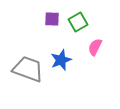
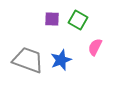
green square: moved 2 px up; rotated 30 degrees counterclockwise
gray trapezoid: moved 9 px up
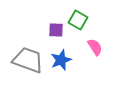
purple square: moved 4 px right, 11 px down
pink semicircle: rotated 120 degrees clockwise
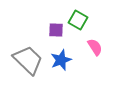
gray trapezoid: rotated 24 degrees clockwise
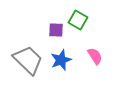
pink semicircle: moved 9 px down
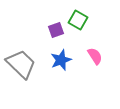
purple square: rotated 21 degrees counterclockwise
gray trapezoid: moved 7 px left, 4 px down
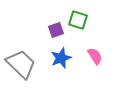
green square: rotated 12 degrees counterclockwise
blue star: moved 2 px up
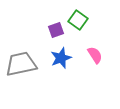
green square: rotated 18 degrees clockwise
pink semicircle: moved 1 px up
gray trapezoid: rotated 56 degrees counterclockwise
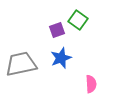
purple square: moved 1 px right
pink semicircle: moved 4 px left, 29 px down; rotated 30 degrees clockwise
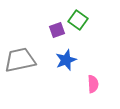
blue star: moved 5 px right, 2 px down
gray trapezoid: moved 1 px left, 4 px up
pink semicircle: moved 2 px right
